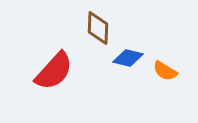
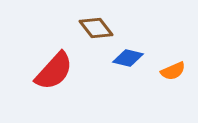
brown diamond: moved 2 px left; rotated 40 degrees counterclockwise
orange semicircle: moved 8 px right; rotated 55 degrees counterclockwise
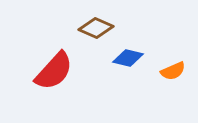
brown diamond: rotated 28 degrees counterclockwise
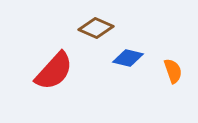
orange semicircle: rotated 85 degrees counterclockwise
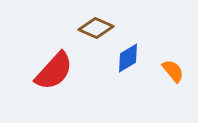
blue diamond: rotated 44 degrees counterclockwise
orange semicircle: rotated 20 degrees counterclockwise
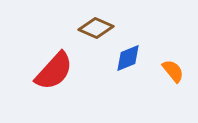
blue diamond: rotated 8 degrees clockwise
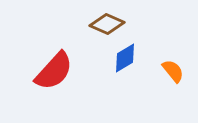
brown diamond: moved 11 px right, 4 px up
blue diamond: moved 3 px left; rotated 8 degrees counterclockwise
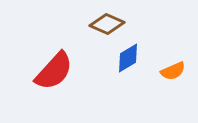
blue diamond: moved 3 px right
orange semicircle: rotated 105 degrees clockwise
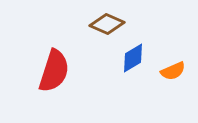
blue diamond: moved 5 px right
red semicircle: rotated 24 degrees counterclockwise
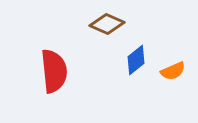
blue diamond: moved 3 px right, 2 px down; rotated 8 degrees counterclockwise
red semicircle: rotated 24 degrees counterclockwise
